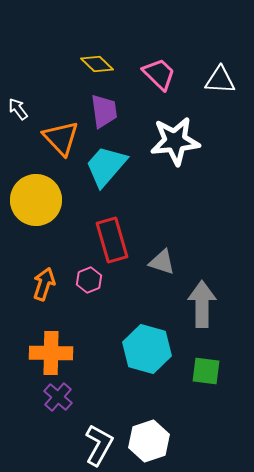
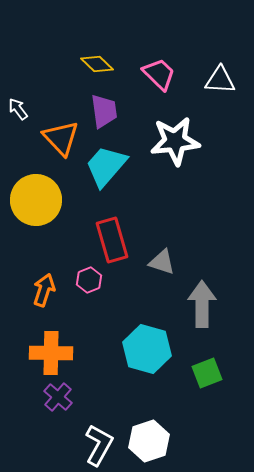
orange arrow: moved 6 px down
green square: moved 1 px right, 2 px down; rotated 28 degrees counterclockwise
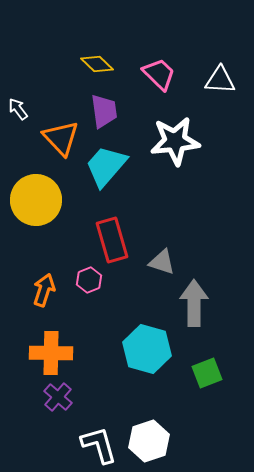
gray arrow: moved 8 px left, 1 px up
white L-shape: rotated 45 degrees counterclockwise
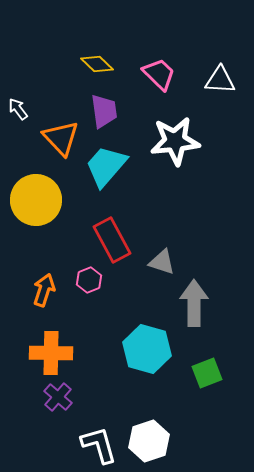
red rectangle: rotated 12 degrees counterclockwise
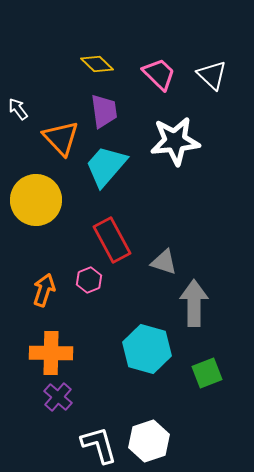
white triangle: moved 8 px left, 5 px up; rotated 40 degrees clockwise
gray triangle: moved 2 px right
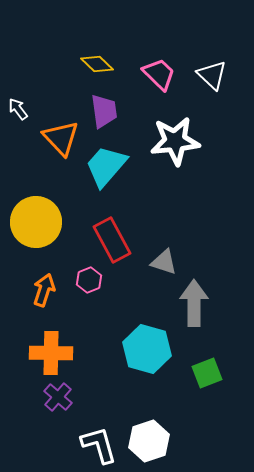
yellow circle: moved 22 px down
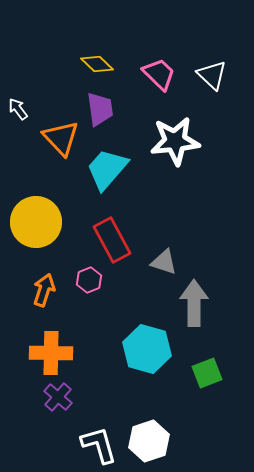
purple trapezoid: moved 4 px left, 2 px up
cyan trapezoid: moved 1 px right, 3 px down
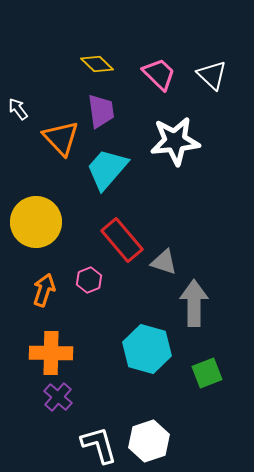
purple trapezoid: moved 1 px right, 2 px down
red rectangle: moved 10 px right; rotated 12 degrees counterclockwise
